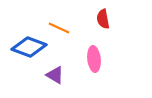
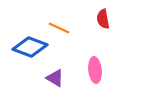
blue diamond: moved 1 px right
pink ellipse: moved 1 px right, 11 px down
purple triangle: moved 3 px down
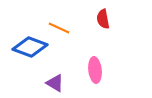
purple triangle: moved 5 px down
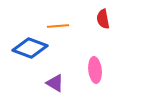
orange line: moved 1 px left, 2 px up; rotated 30 degrees counterclockwise
blue diamond: moved 1 px down
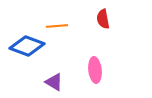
orange line: moved 1 px left
blue diamond: moved 3 px left, 2 px up
purple triangle: moved 1 px left, 1 px up
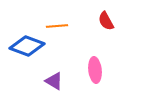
red semicircle: moved 3 px right, 2 px down; rotated 18 degrees counterclockwise
purple triangle: moved 1 px up
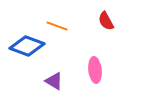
orange line: rotated 25 degrees clockwise
